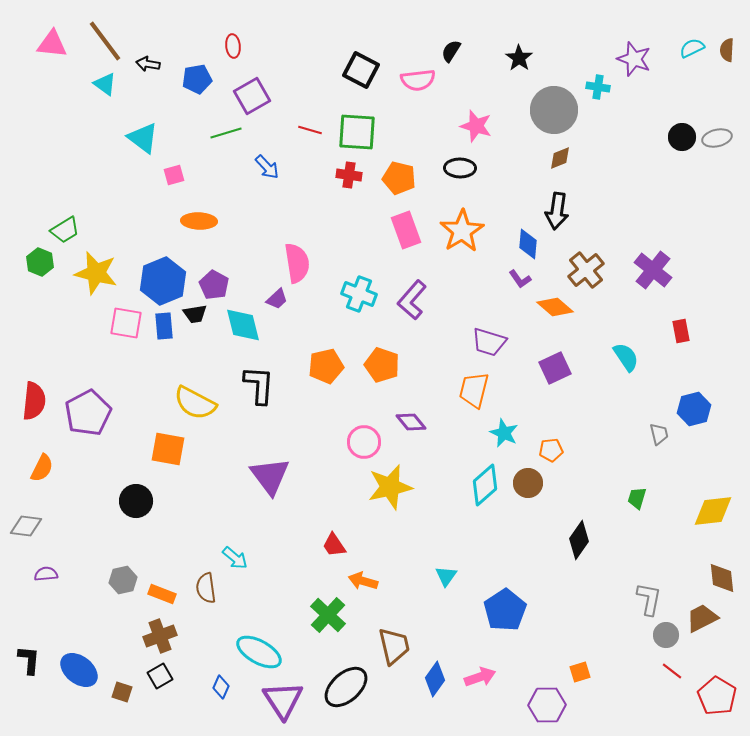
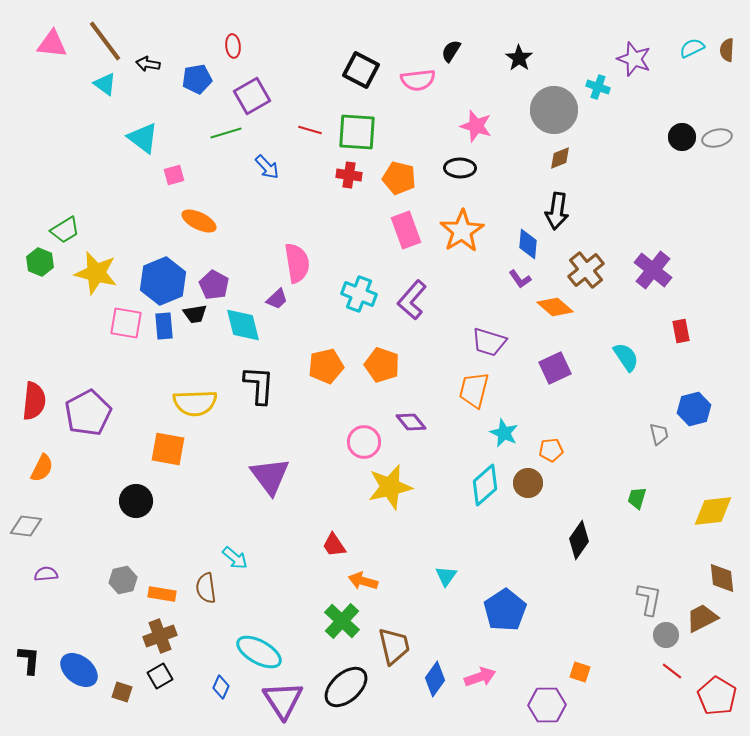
cyan cross at (598, 87): rotated 10 degrees clockwise
orange ellipse at (199, 221): rotated 24 degrees clockwise
yellow semicircle at (195, 403): rotated 30 degrees counterclockwise
orange rectangle at (162, 594): rotated 12 degrees counterclockwise
green cross at (328, 615): moved 14 px right, 6 px down
orange square at (580, 672): rotated 35 degrees clockwise
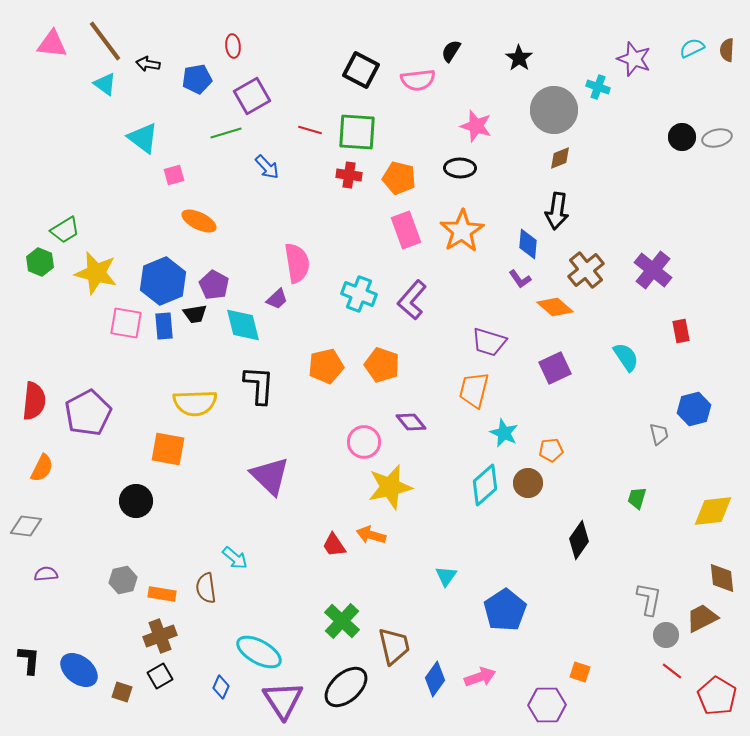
purple triangle at (270, 476): rotated 9 degrees counterclockwise
orange arrow at (363, 581): moved 8 px right, 46 px up
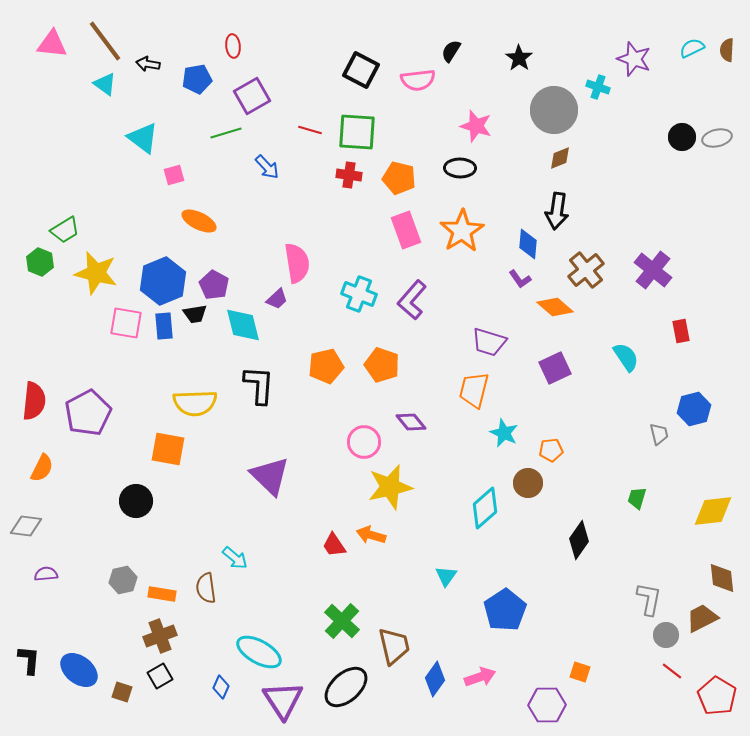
cyan diamond at (485, 485): moved 23 px down
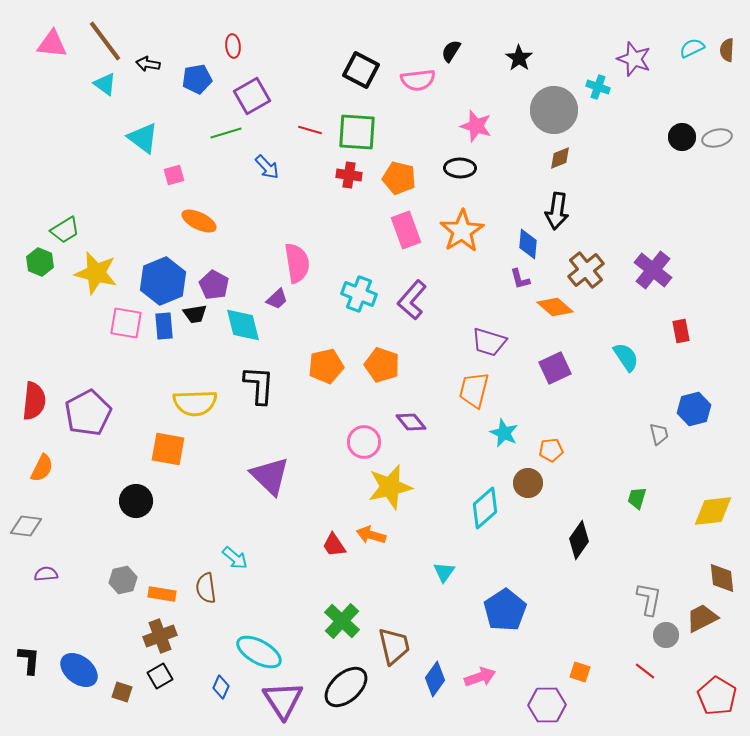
purple L-shape at (520, 279): rotated 20 degrees clockwise
cyan triangle at (446, 576): moved 2 px left, 4 px up
red line at (672, 671): moved 27 px left
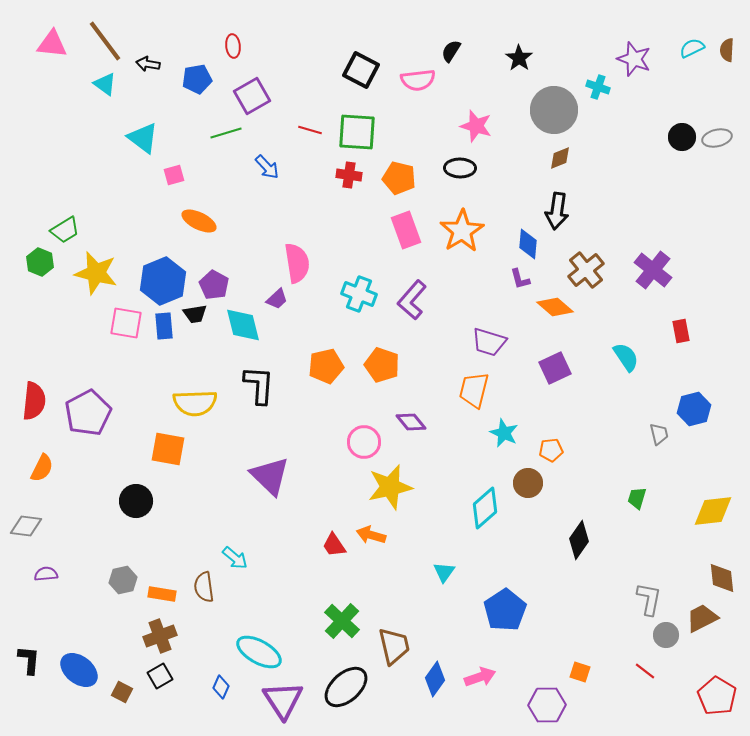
brown semicircle at (206, 588): moved 2 px left, 1 px up
brown square at (122, 692): rotated 10 degrees clockwise
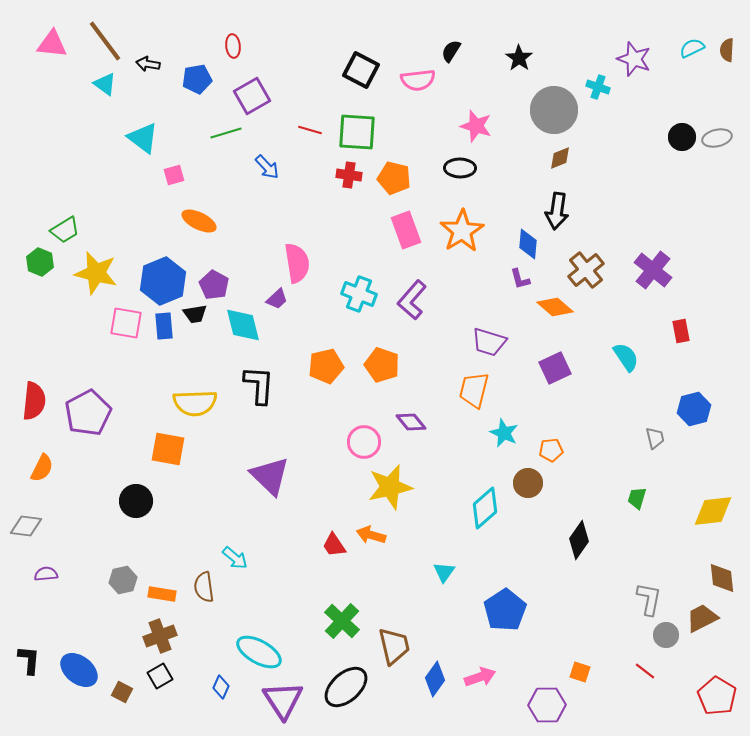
orange pentagon at (399, 178): moved 5 px left
gray trapezoid at (659, 434): moved 4 px left, 4 px down
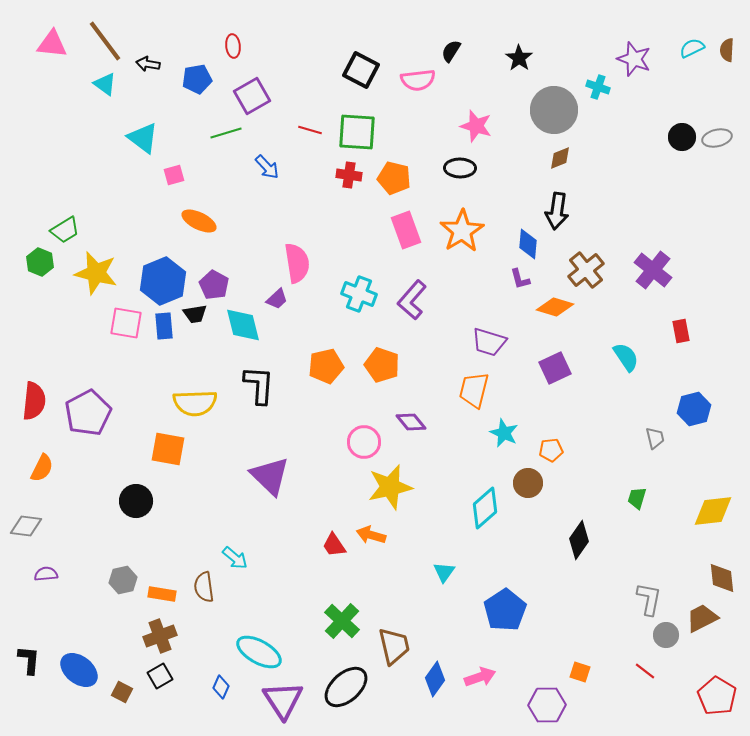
orange diamond at (555, 307): rotated 24 degrees counterclockwise
